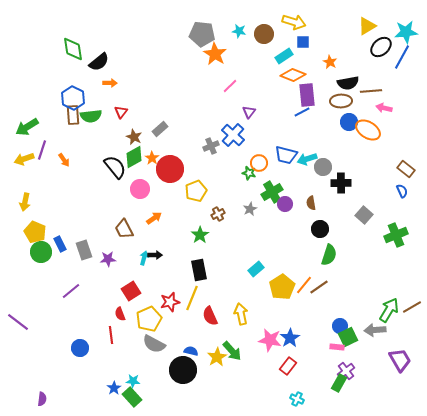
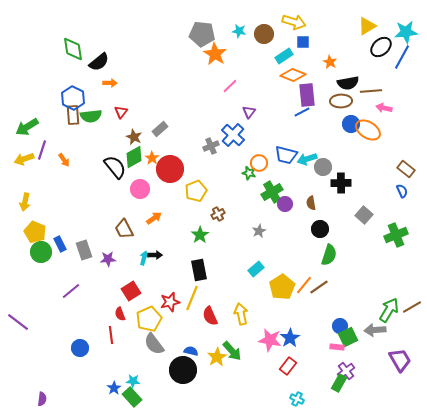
blue circle at (349, 122): moved 2 px right, 2 px down
gray star at (250, 209): moved 9 px right, 22 px down
gray semicircle at (154, 344): rotated 25 degrees clockwise
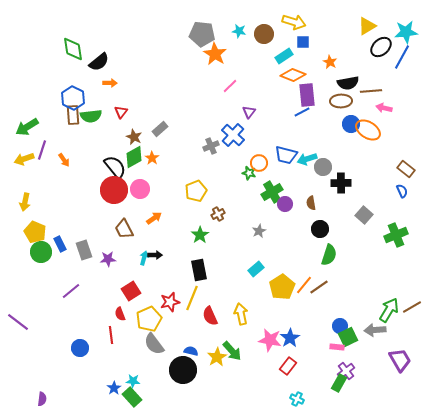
red circle at (170, 169): moved 56 px left, 21 px down
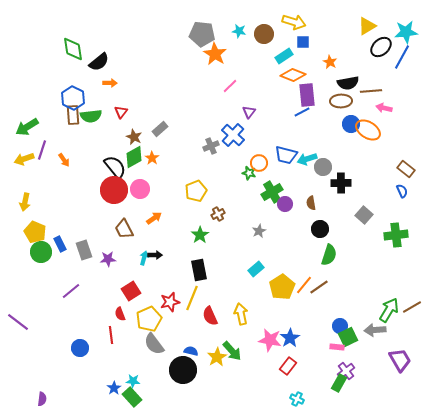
green cross at (396, 235): rotated 15 degrees clockwise
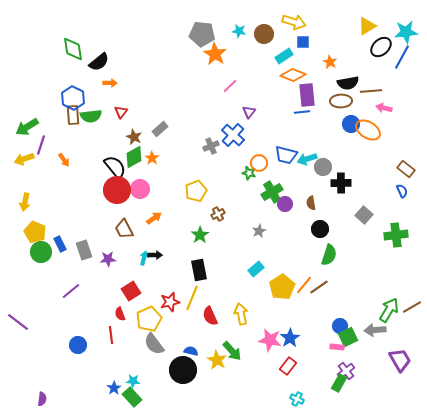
blue line at (302, 112): rotated 21 degrees clockwise
purple line at (42, 150): moved 1 px left, 5 px up
red circle at (114, 190): moved 3 px right
blue circle at (80, 348): moved 2 px left, 3 px up
yellow star at (217, 357): moved 3 px down; rotated 12 degrees counterclockwise
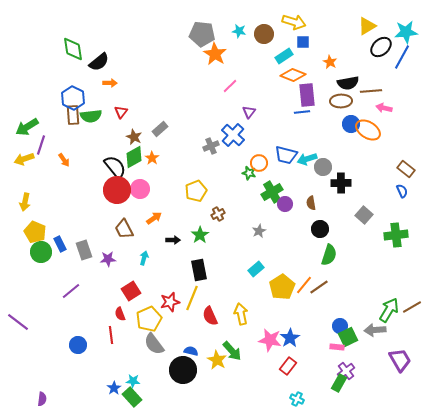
black arrow at (155, 255): moved 18 px right, 15 px up
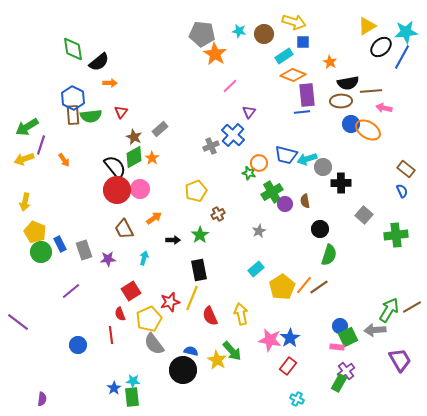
brown semicircle at (311, 203): moved 6 px left, 2 px up
green rectangle at (132, 397): rotated 36 degrees clockwise
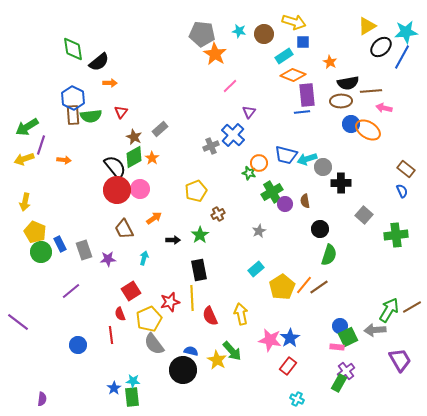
orange arrow at (64, 160): rotated 48 degrees counterclockwise
yellow line at (192, 298): rotated 25 degrees counterclockwise
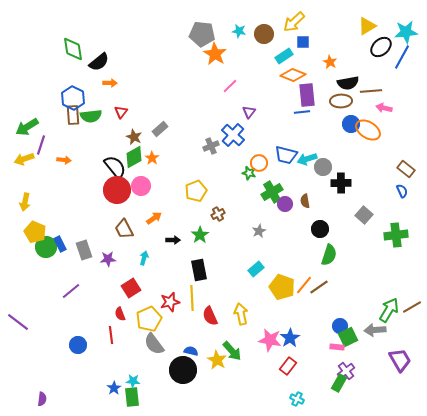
yellow arrow at (294, 22): rotated 120 degrees clockwise
pink circle at (140, 189): moved 1 px right, 3 px up
green circle at (41, 252): moved 5 px right, 5 px up
yellow pentagon at (282, 287): rotated 20 degrees counterclockwise
red square at (131, 291): moved 3 px up
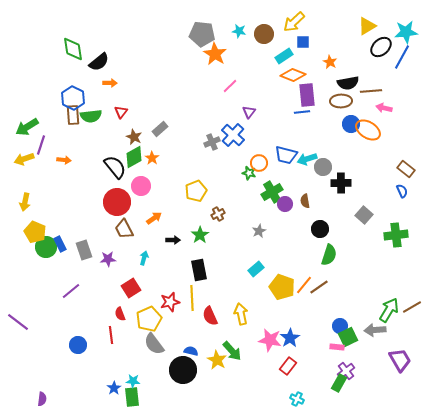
gray cross at (211, 146): moved 1 px right, 4 px up
red circle at (117, 190): moved 12 px down
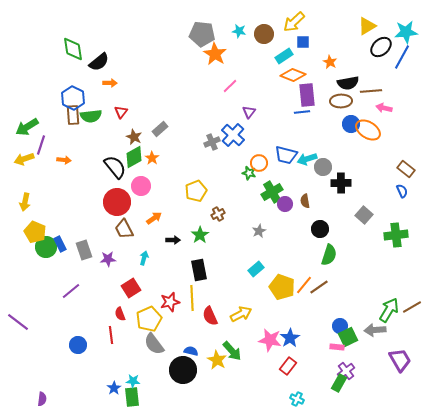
yellow arrow at (241, 314): rotated 75 degrees clockwise
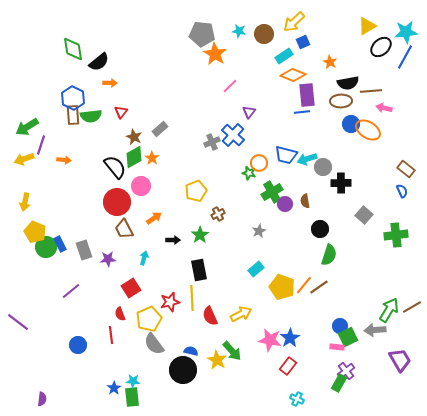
blue square at (303, 42): rotated 24 degrees counterclockwise
blue line at (402, 57): moved 3 px right
